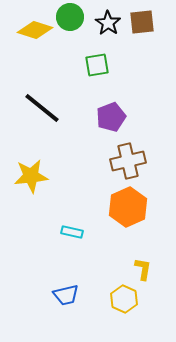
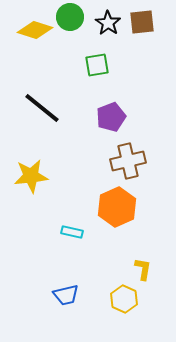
orange hexagon: moved 11 px left
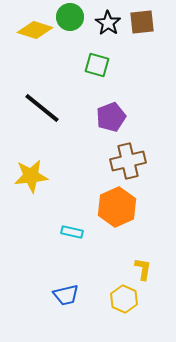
green square: rotated 25 degrees clockwise
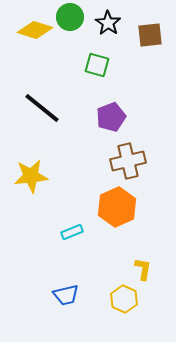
brown square: moved 8 px right, 13 px down
cyan rectangle: rotated 35 degrees counterclockwise
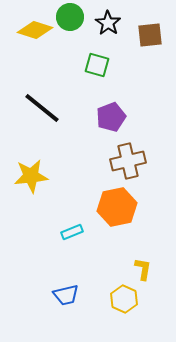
orange hexagon: rotated 12 degrees clockwise
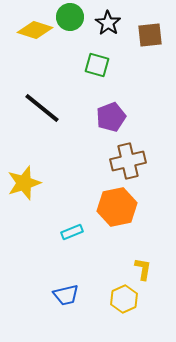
yellow star: moved 7 px left, 7 px down; rotated 12 degrees counterclockwise
yellow hexagon: rotated 12 degrees clockwise
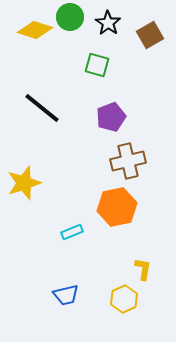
brown square: rotated 24 degrees counterclockwise
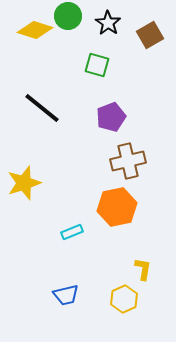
green circle: moved 2 px left, 1 px up
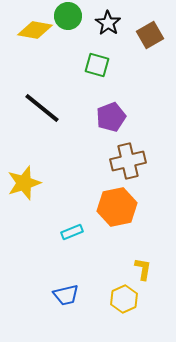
yellow diamond: rotated 8 degrees counterclockwise
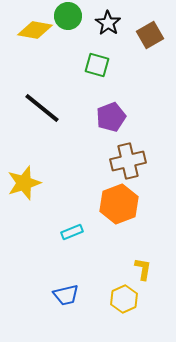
orange hexagon: moved 2 px right, 3 px up; rotated 9 degrees counterclockwise
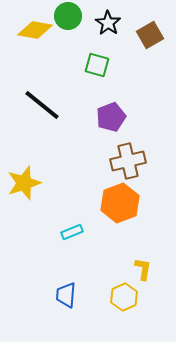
black line: moved 3 px up
orange hexagon: moved 1 px right, 1 px up
blue trapezoid: rotated 108 degrees clockwise
yellow hexagon: moved 2 px up
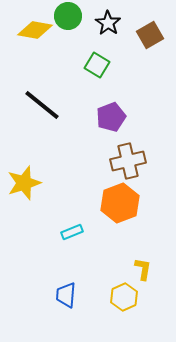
green square: rotated 15 degrees clockwise
